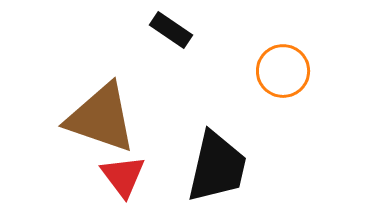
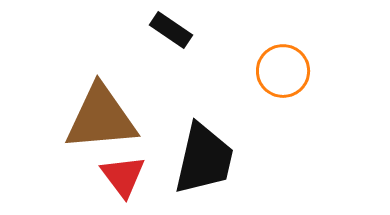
brown triangle: rotated 24 degrees counterclockwise
black trapezoid: moved 13 px left, 8 px up
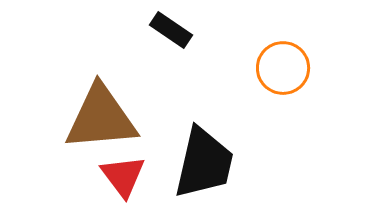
orange circle: moved 3 px up
black trapezoid: moved 4 px down
